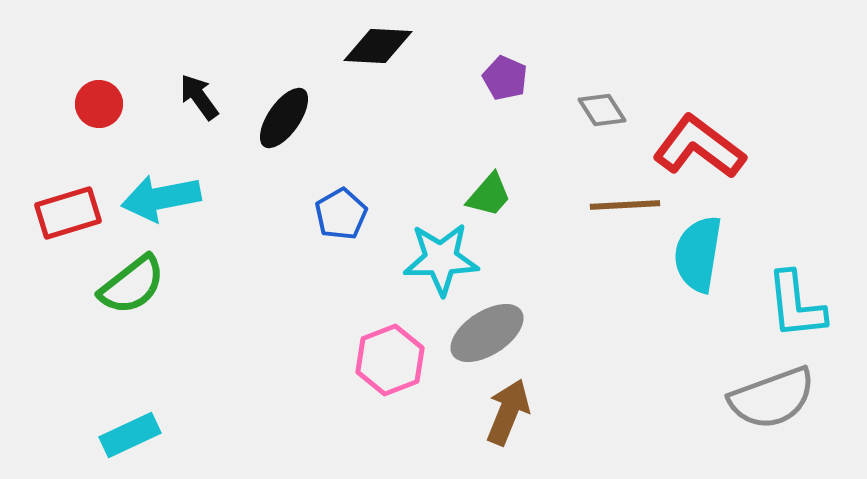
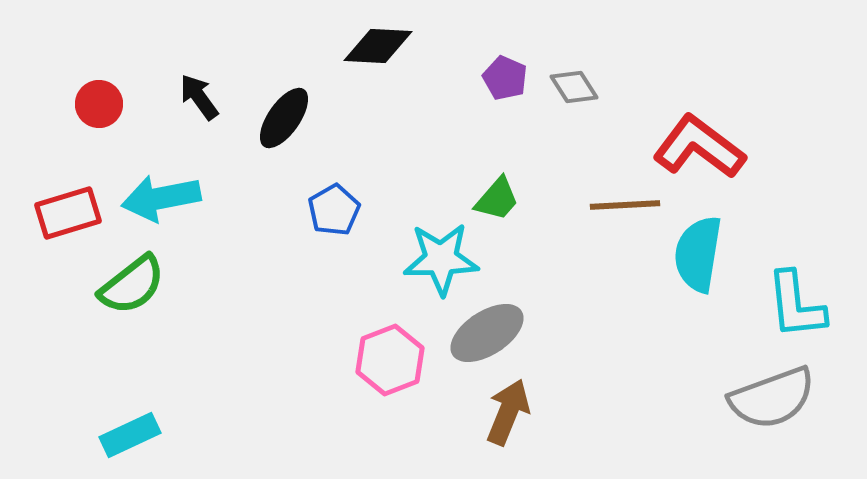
gray diamond: moved 28 px left, 23 px up
green trapezoid: moved 8 px right, 4 px down
blue pentagon: moved 7 px left, 4 px up
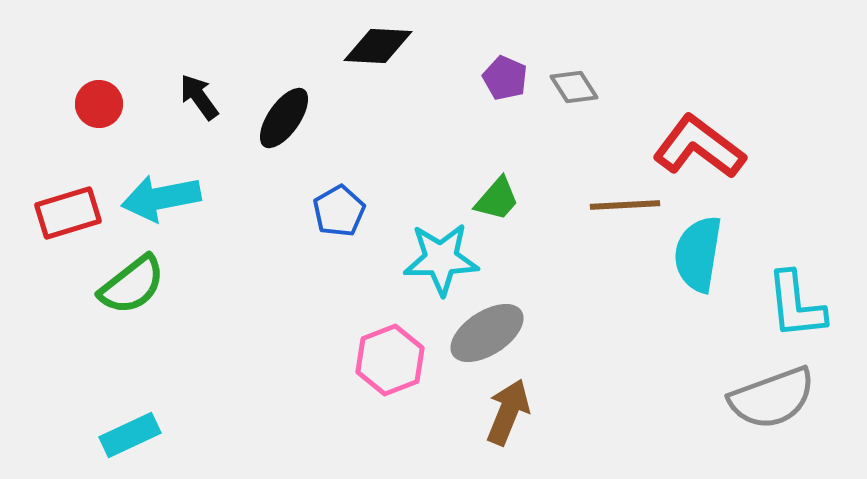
blue pentagon: moved 5 px right, 1 px down
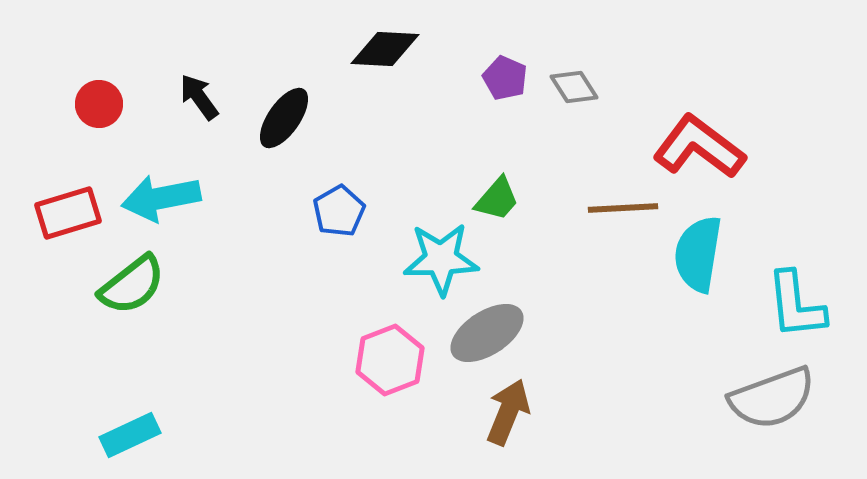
black diamond: moved 7 px right, 3 px down
brown line: moved 2 px left, 3 px down
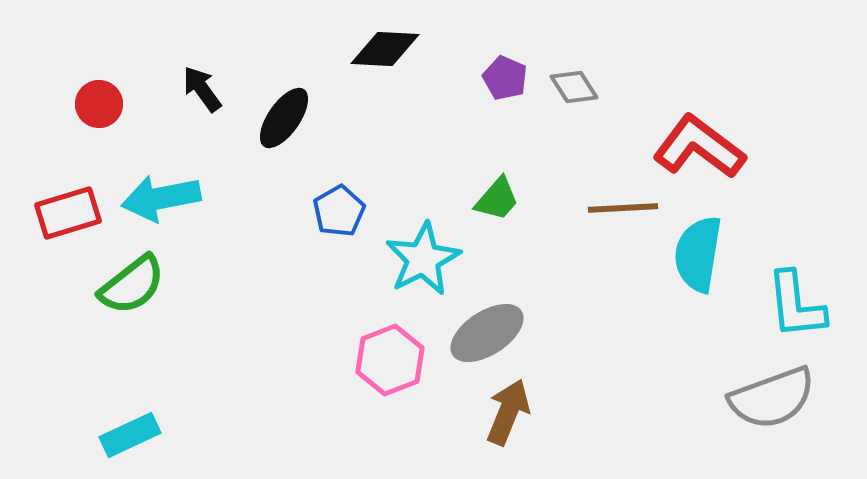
black arrow: moved 3 px right, 8 px up
cyan star: moved 18 px left; rotated 26 degrees counterclockwise
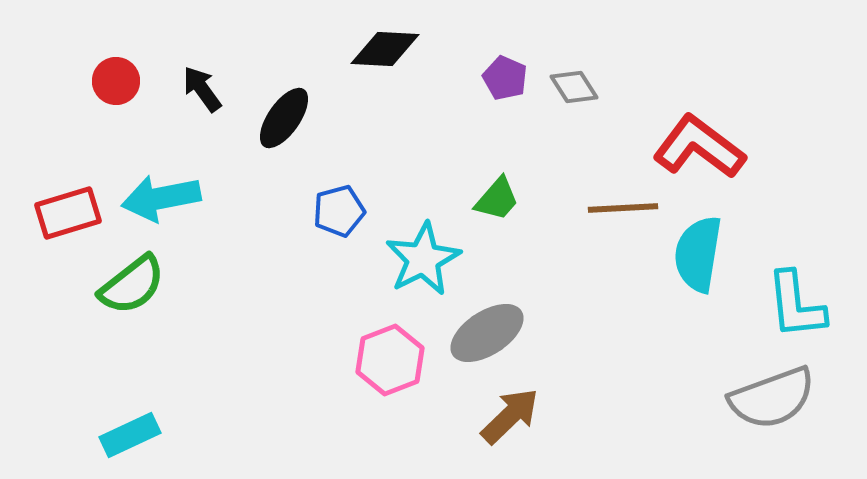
red circle: moved 17 px right, 23 px up
blue pentagon: rotated 15 degrees clockwise
brown arrow: moved 2 px right, 4 px down; rotated 24 degrees clockwise
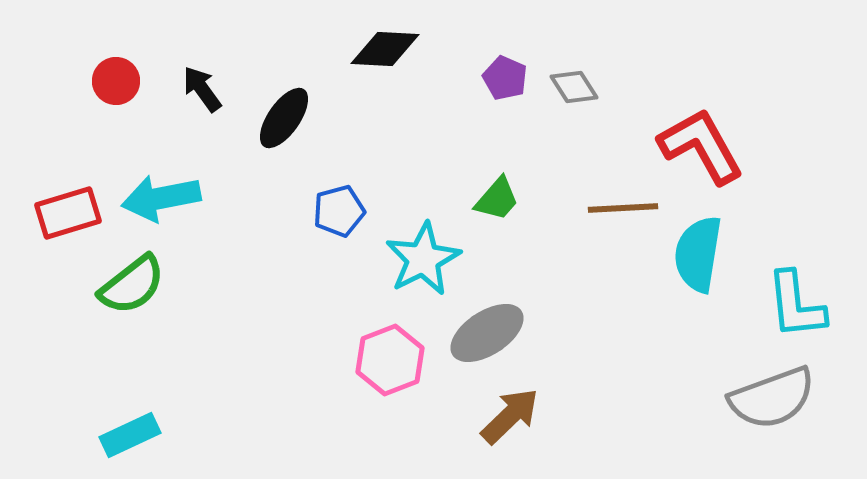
red L-shape: moved 2 px right, 1 px up; rotated 24 degrees clockwise
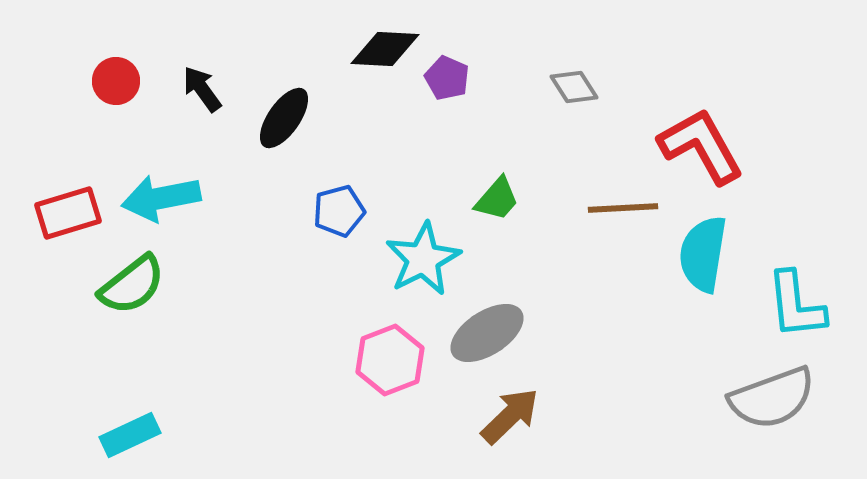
purple pentagon: moved 58 px left
cyan semicircle: moved 5 px right
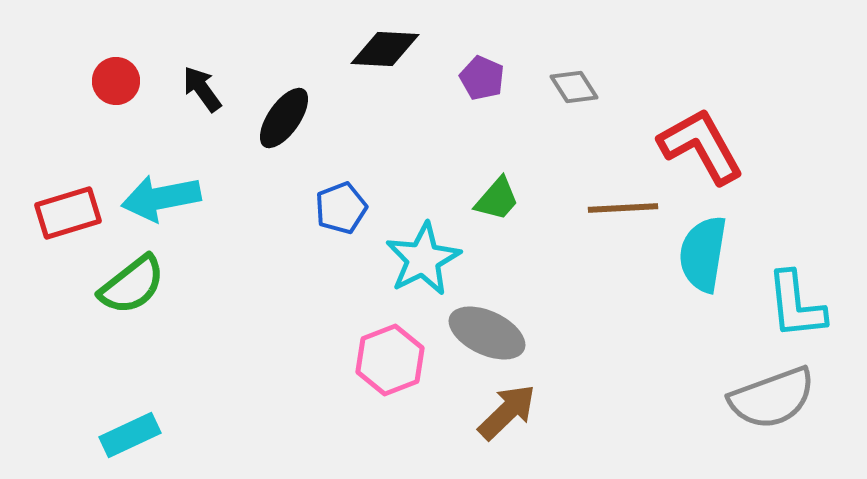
purple pentagon: moved 35 px right
blue pentagon: moved 2 px right, 3 px up; rotated 6 degrees counterclockwise
gray ellipse: rotated 58 degrees clockwise
brown arrow: moved 3 px left, 4 px up
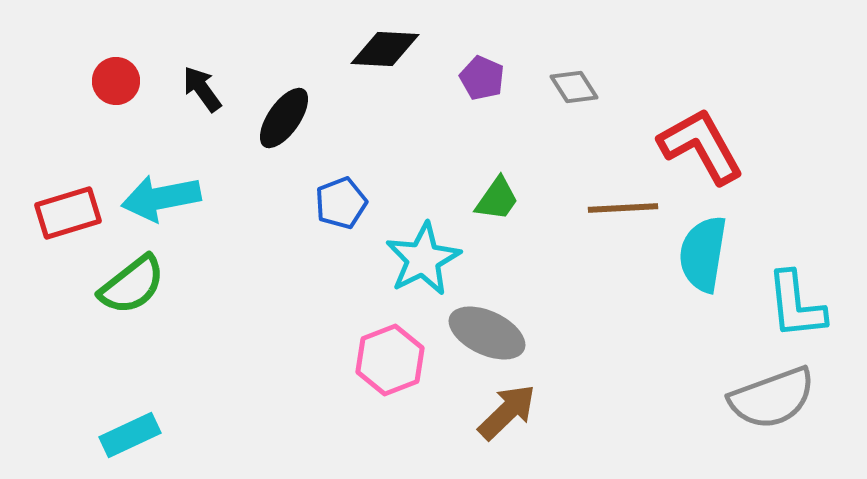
green trapezoid: rotated 6 degrees counterclockwise
blue pentagon: moved 5 px up
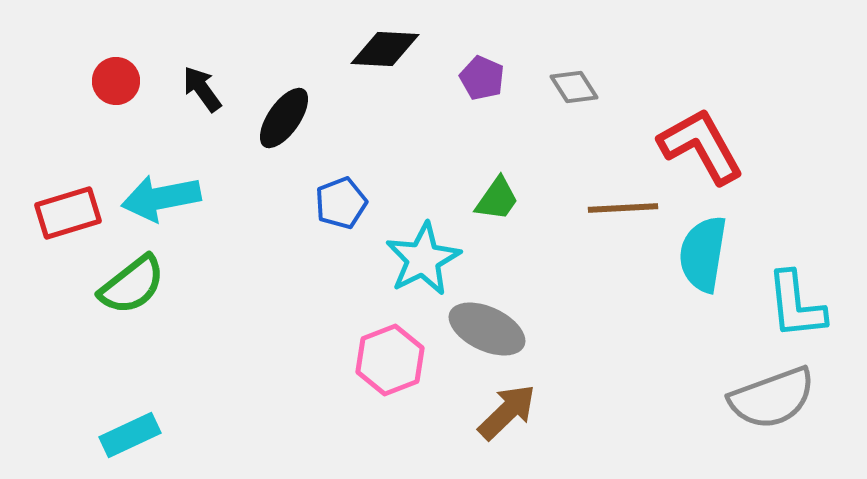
gray ellipse: moved 4 px up
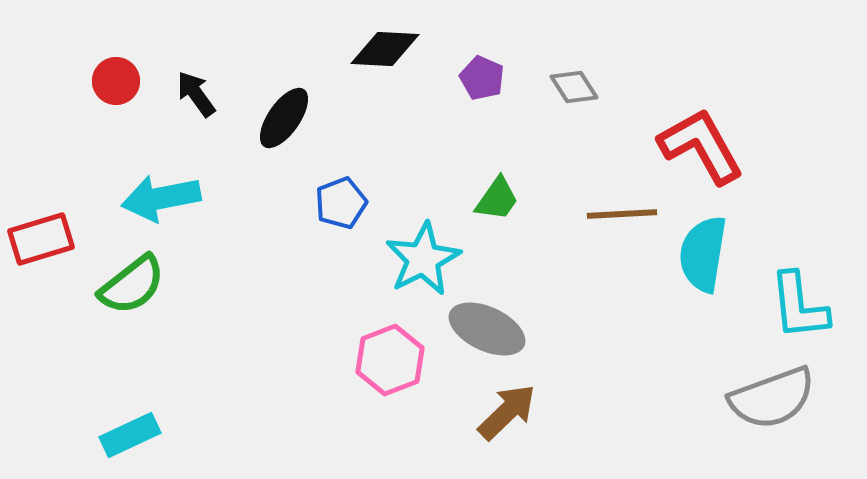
black arrow: moved 6 px left, 5 px down
brown line: moved 1 px left, 6 px down
red rectangle: moved 27 px left, 26 px down
cyan L-shape: moved 3 px right, 1 px down
